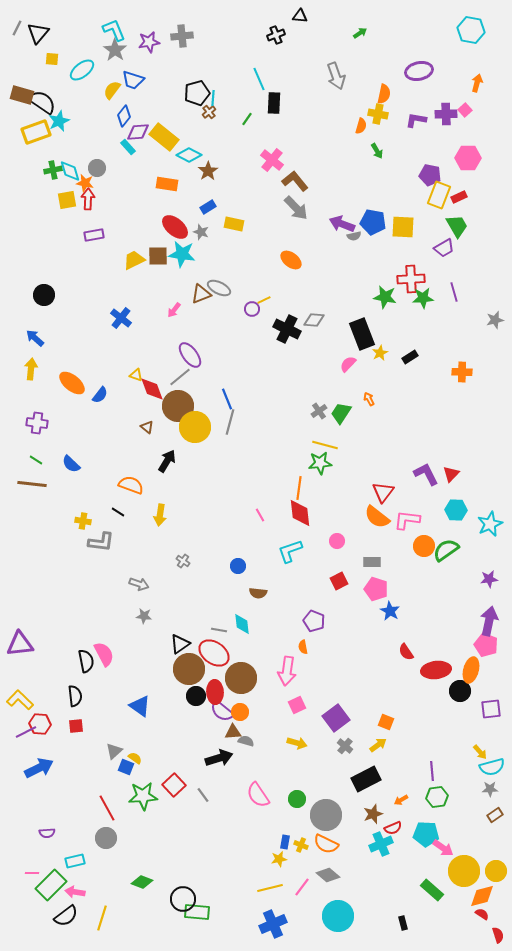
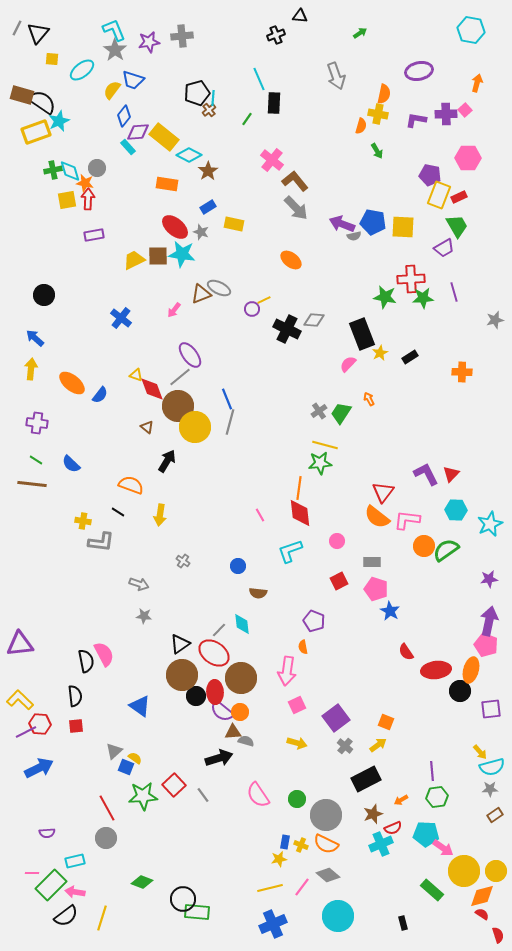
brown cross at (209, 112): moved 2 px up
gray line at (219, 630): rotated 56 degrees counterclockwise
brown circle at (189, 669): moved 7 px left, 6 px down
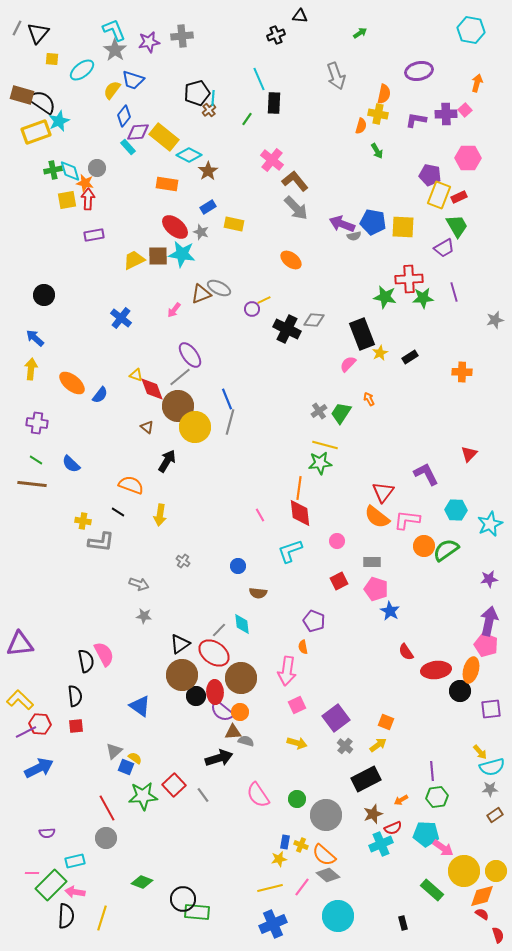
red cross at (411, 279): moved 2 px left
red triangle at (451, 474): moved 18 px right, 20 px up
orange semicircle at (326, 844): moved 2 px left, 11 px down; rotated 15 degrees clockwise
black semicircle at (66, 916): rotated 50 degrees counterclockwise
